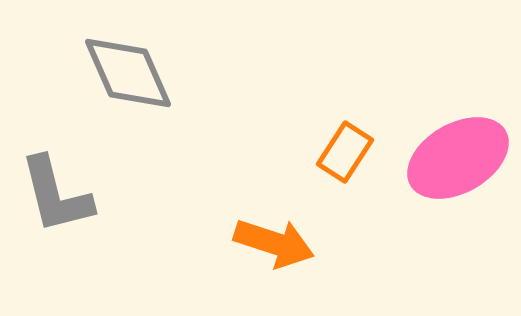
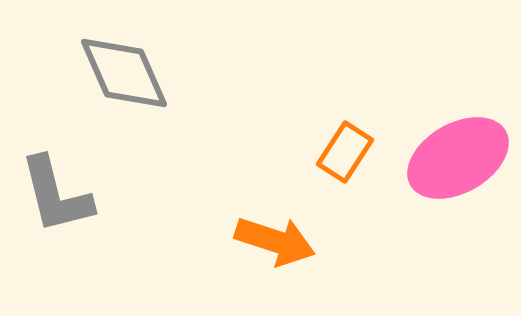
gray diamond: moved 4 px left
orange arrow: moved 1 px right, 2 px up
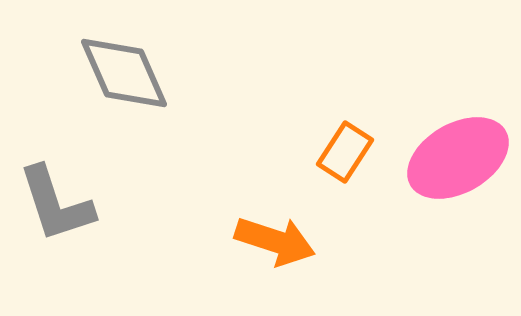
gray L-shape: moved 9 px down; rotated 4 degrees counterclockwise
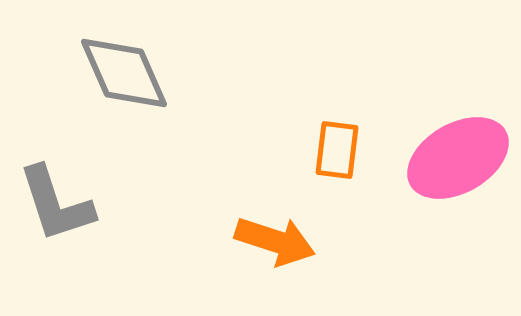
orange rectangle: moved 8 px left, 2 px up; rotated 26 degrees counterclockwise
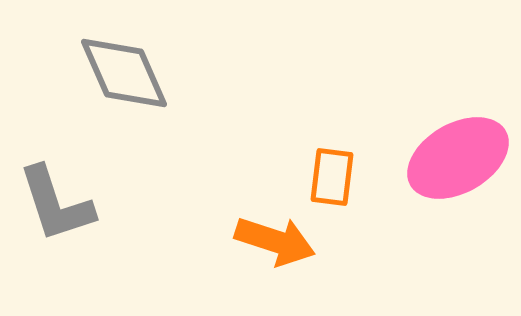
orange rectangle: moved 5 px left, 27 px down
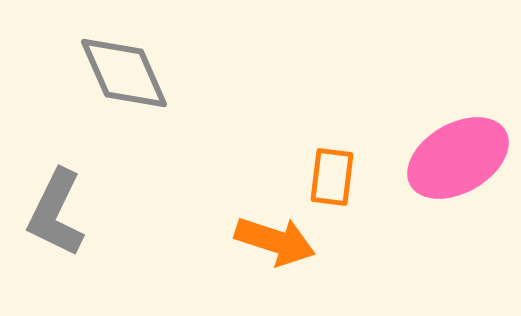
gray L-shape: moved 9 px down; rotated 44 degrees clockwise
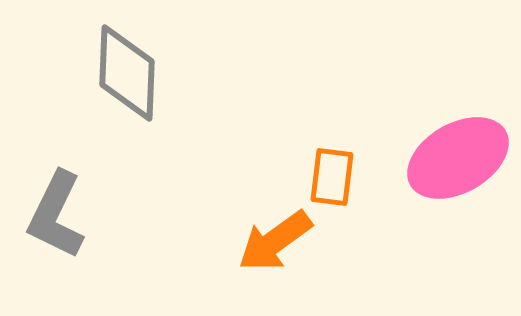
gray diamond: moved 3 px right; rotated 26 degrees clockwise
gray L-shape: moved 2 px down
orange arrow: rotated 126 degrees clockwise
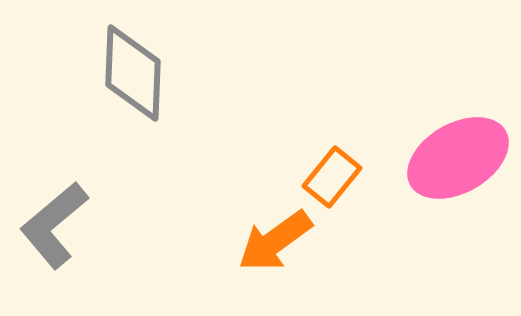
gray diamond: moved 6 px right
orange rectangle: rotated 32 degrees clockwise
gray L-shape: moved 2 px left, 10 px down; rotated 24 degrees clockwise
